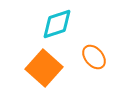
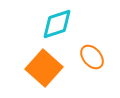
orange ellipse: moved 2 px left
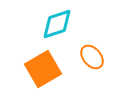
orange square: moved 1 px left, 1 px down; rotated 18 degrees clockwise
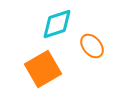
orange ellipse: moved 11 px up
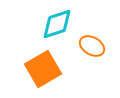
orange ellipse: rotated 20 degrees counterclockwise
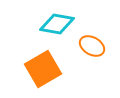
cyan diamond: rotated 28 degrees clockwise
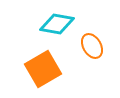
orange ellipse: rotated 30 degrees clockwise
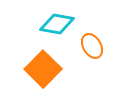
orange square: rotated 15 degrees counterclockwise
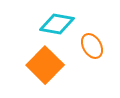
orange square: moved 2 px right, 4 px up
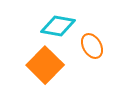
cyan diamond: moved 1 px right, 2 px down
